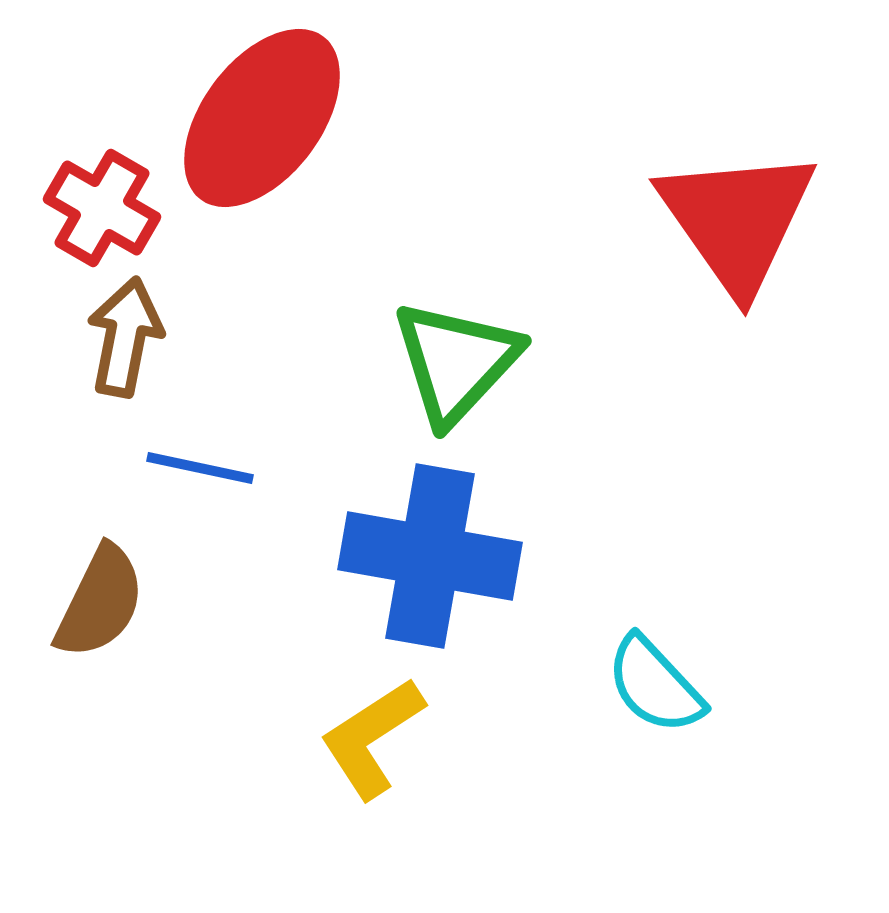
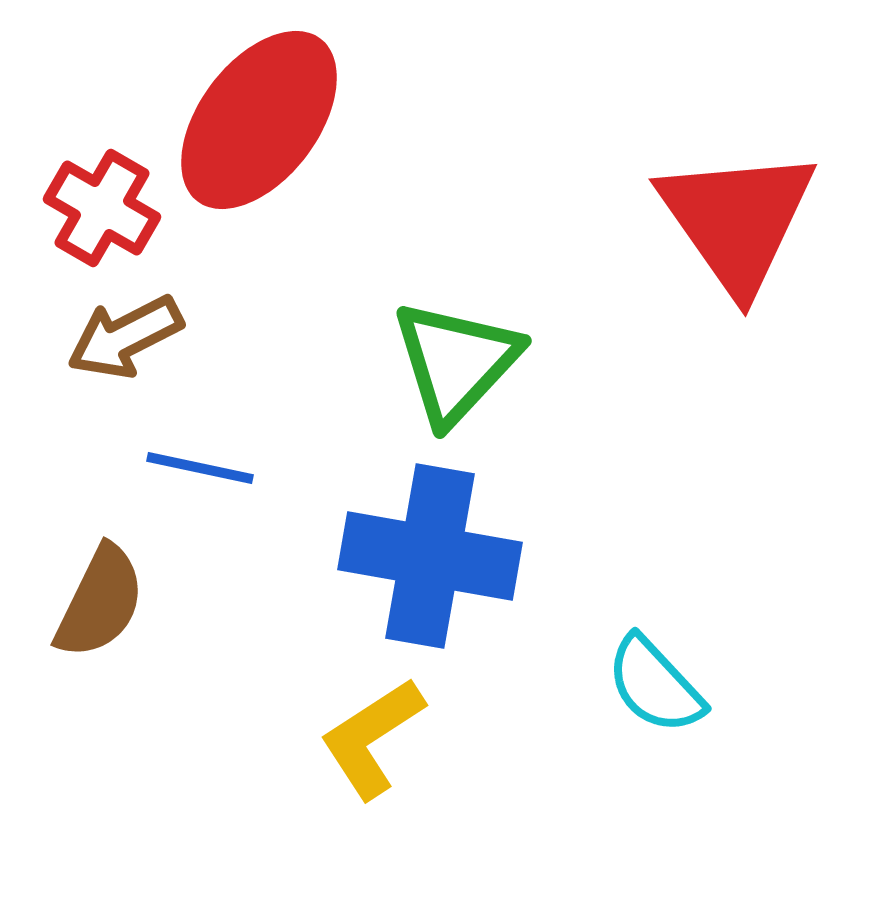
red ellipse: moved 3 px left, 2 px down
brown arrow: rotated 128 degrees counterclockwise
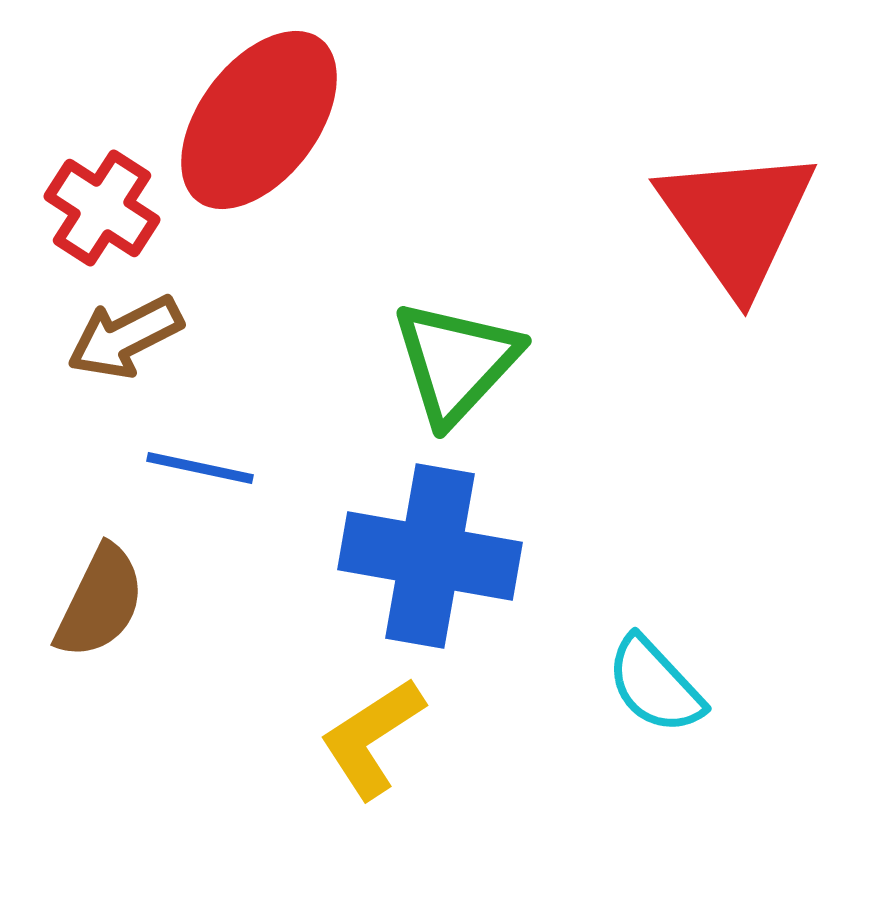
red cross: rotated 3 degrees clockwise
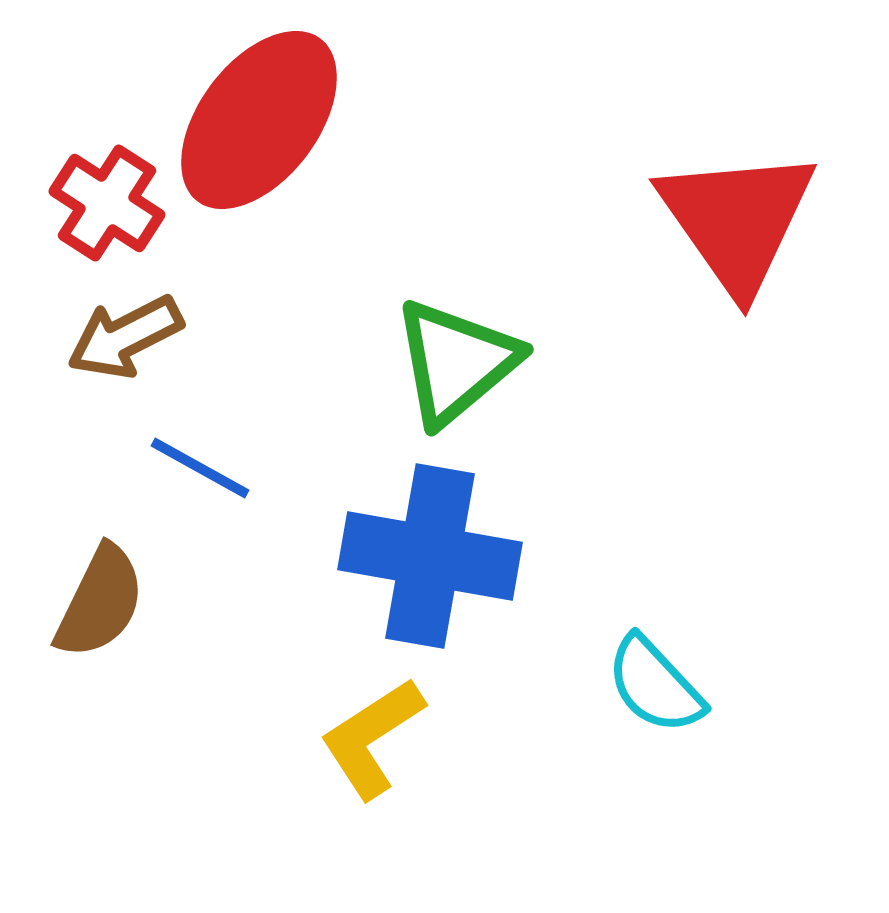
red cross: moved 5 px right, 5 px up
green triangle: rotated 7 degrees clockwise
blue line: rotated 17 degrees clockwise
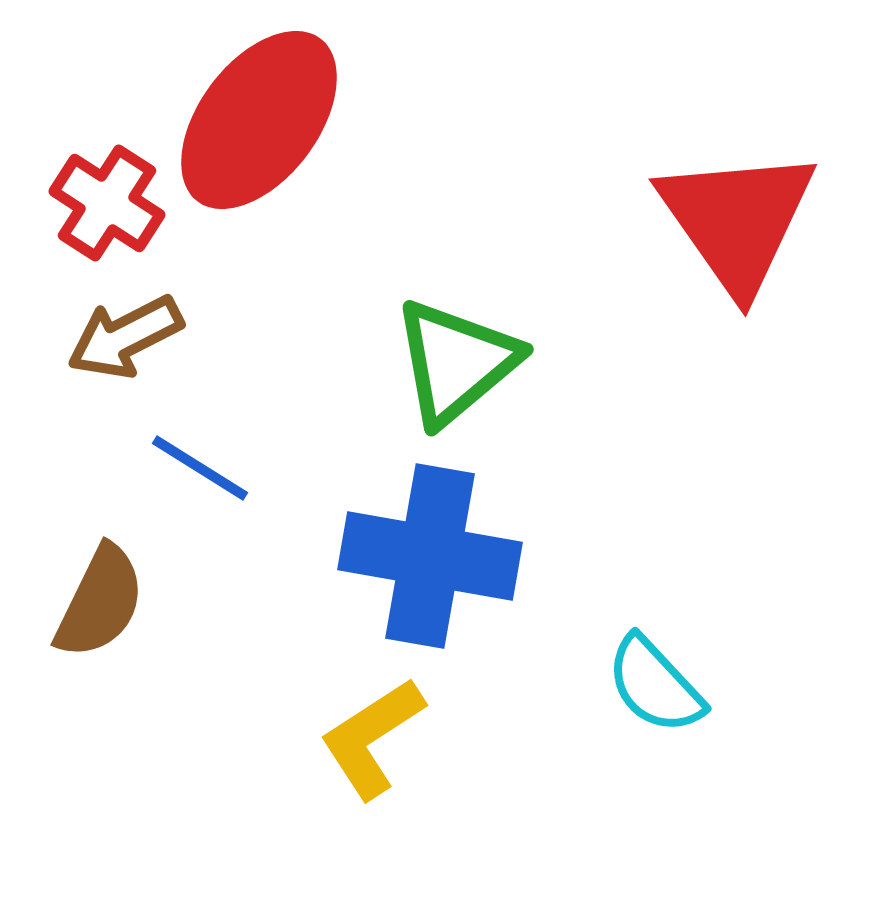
blue line: rotated 3 degrees clockwise
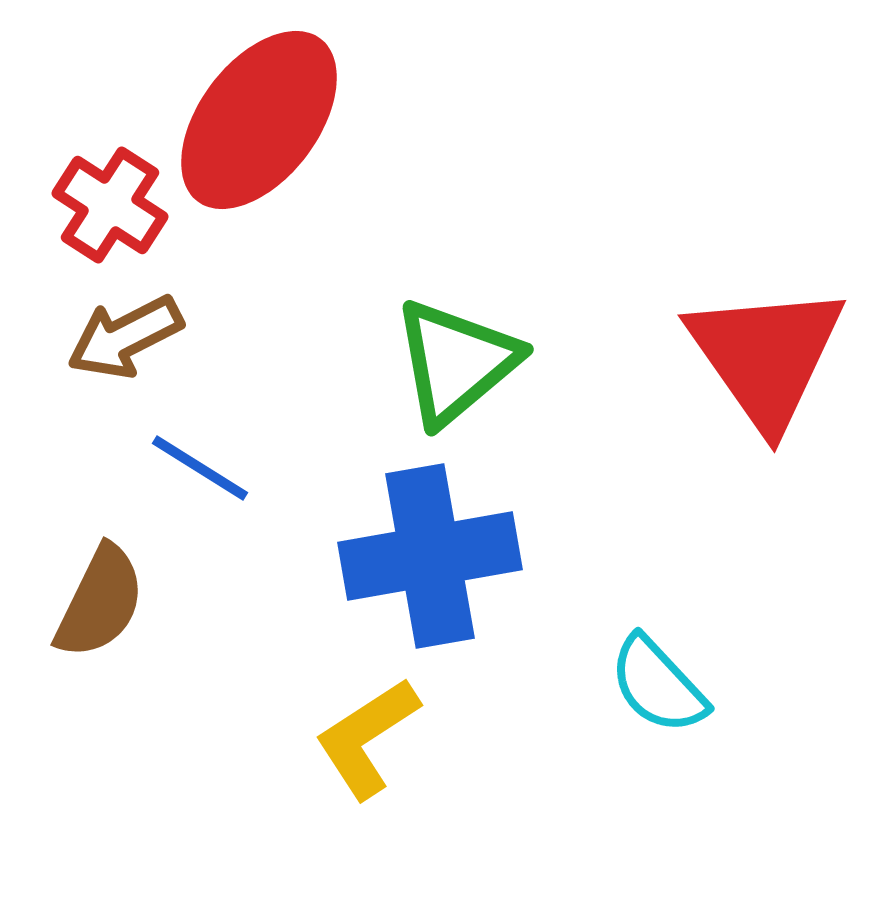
red cross: moved 3 px right, 2 px down
red triangle: moved 29 px right, 136 px down
blue cross: rotated 20 degrees counterclockwise
cyan semicircle: moved 3 px right
yellow L-shape: moved 5 px left
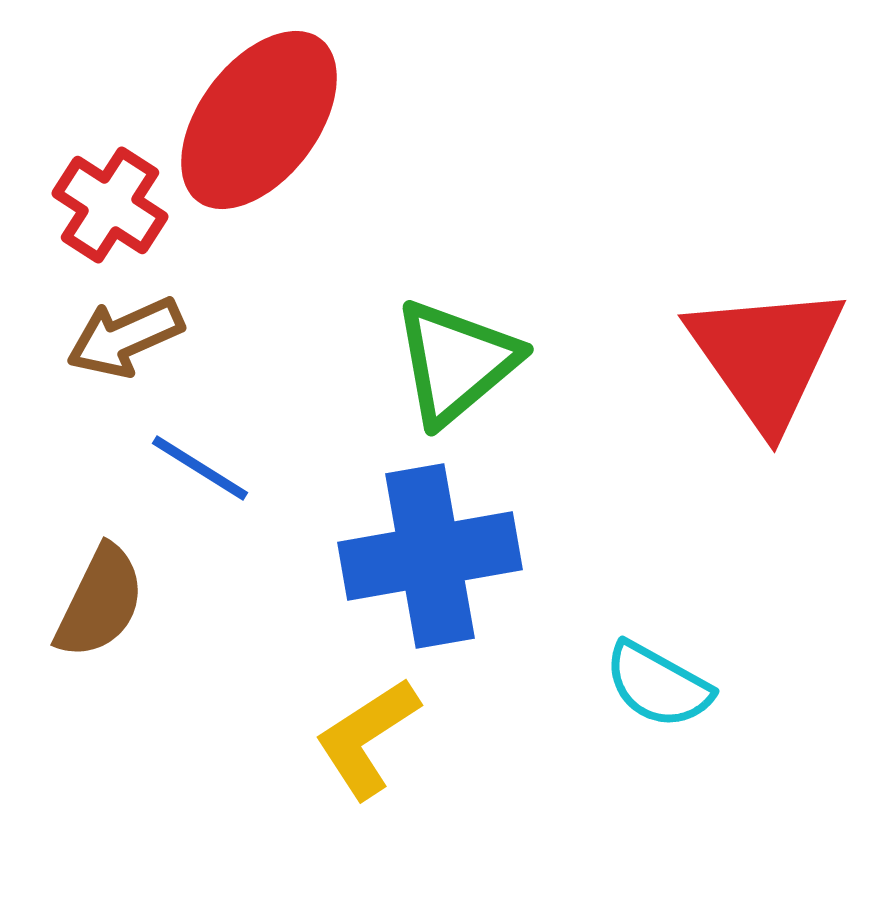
brown arrow: rotated 3 degrees clockwise
cyan semicircle: rotated 18 degrees counterclockwise
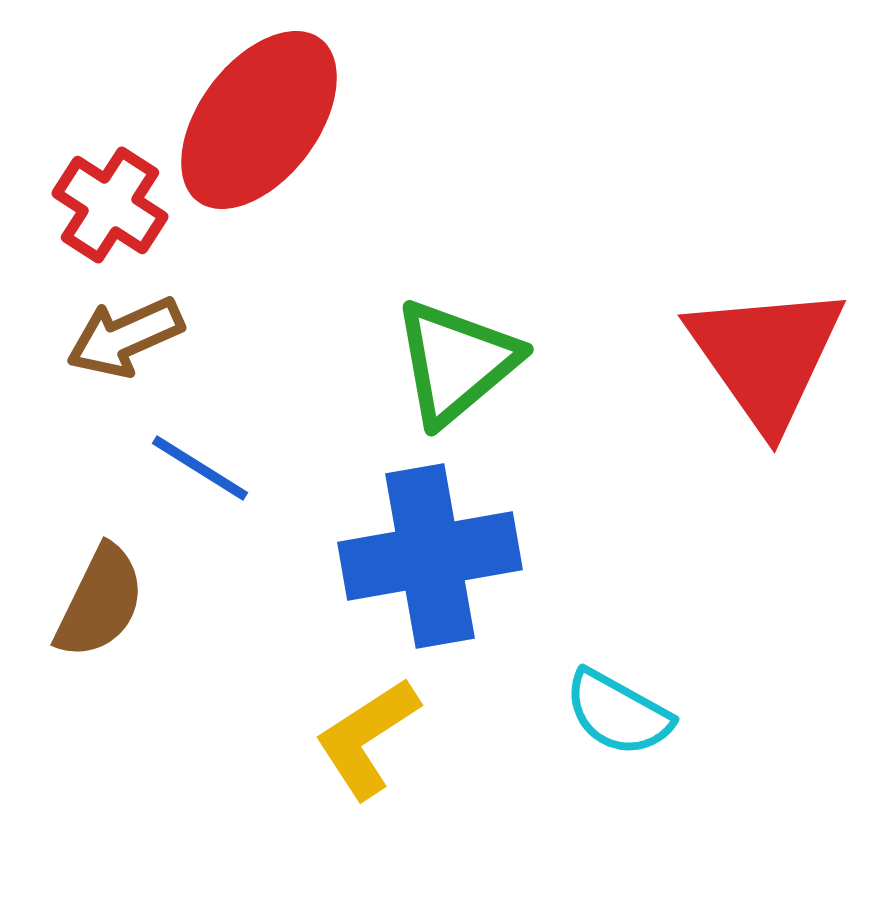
cyan semicircle: moved 40 px left, 28 px down
